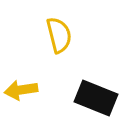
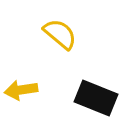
yellow semicircle: moved 1 px right, 1 px up; rotated 36 degrees counterclockwise
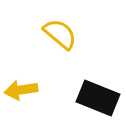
black rectangle: moved 2 px right
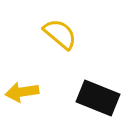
yellow arrow: moved 1 px right, 2 px down
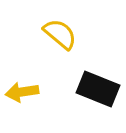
black rectangle: moved 9 px up
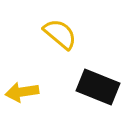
black rectangle: moved 2 px up
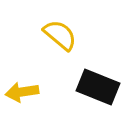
yellow semicircle: moved 1 px down
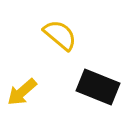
yellow arrow: rotated 32 degrees counterclockwise
